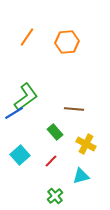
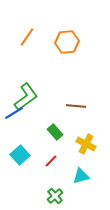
brown line: moved 2 px right, 3 px up
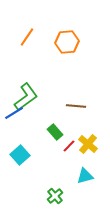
yellow cross: moved 2 px right; rotated 12 degrees clockwise
red line: moved 18 px right, 15 px up
cyan triangle: moved 4 px right
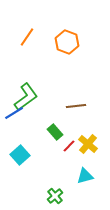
orange hexagon: rotated 25 degrees clockwise
brown line: rotated 12 degrees counterclockwise
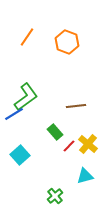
blue line: moved 1 px down
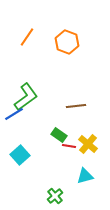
green rectangle: moved 4 px right, 3 px down; rotated 14 degrees counterclockwise
red line: rotated 56 degrees clockwise
